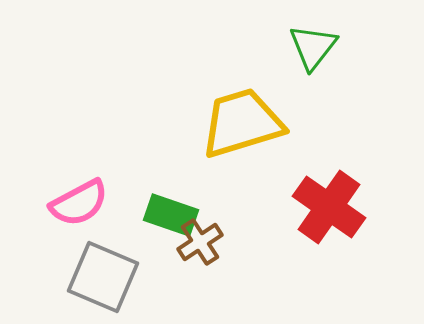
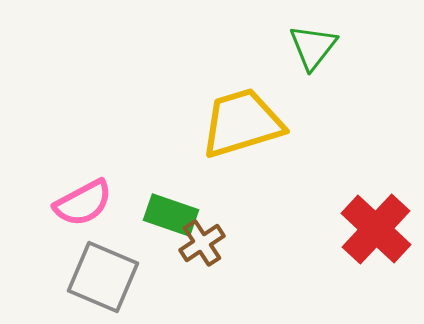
pink semicircle: moved 4 px right
red cross: moved 47 px right, 22 px down; rotated 8 degrees clockwise
brown cross: moved 2 px right, 1 px down
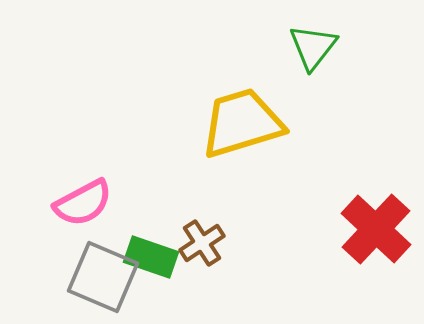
green rectangle: moved 20 px left, 42 px down
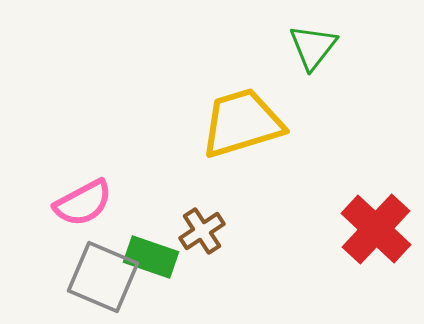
brown cross: moved 12 px up
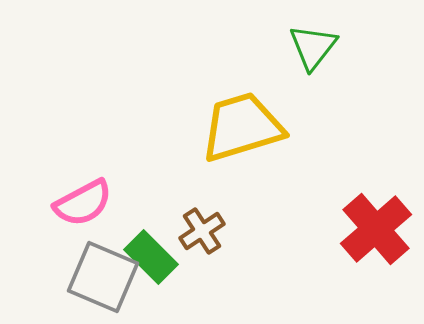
yellow trapezoid: moved 4 px down
red cross: rotated 6 degrees clockwise
green rectangle: rotated 26 degrees clockwise
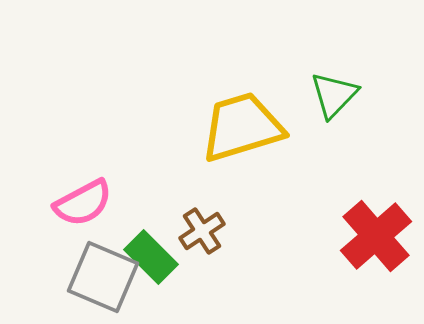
green triangle: moved 21 px right, 48 px down; rotated 6 degrees clockwise
red cross: moved 7 px down
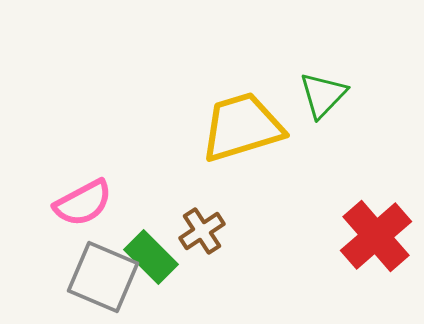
green triangle: moved 11 px left
